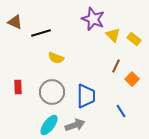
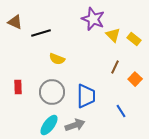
yellow semicircle: moved 1 px right, 1 px down
brown line: moved 1 px left, 1 px down
orange square: moved 3 px right
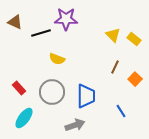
purple star: moved 27 px left; rotated 20 degrees counterclockwise
red rectangle: moved 1 px right, 1 px down; rotated 40 degrees counterclockwise
cyan ellipse: moved 25 px left, 7 px up
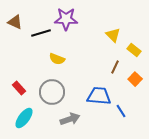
yellow rectangle: moved 11 px down
blue trapezoid: moved 13 px right; rotated 85 degrees counterclockwise
gray arrow: moved 5 px left, 6 px up
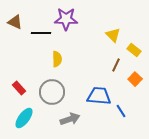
black line: rotated 18 degrees clockwise
yellow semicircle: rotated 112 degrees counterclockwise
brown line: moved 1 px right, 2 px up
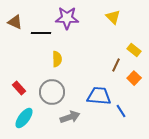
purple star: moved 1 px right, 1 px up
yellow triangle: moved 18 px up
orange square: moved 1 px left, 1 px up
gray arrow: moved 2 px up
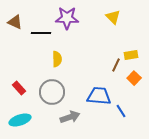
yellow rectangle: moved 3 px left, 5 px down; rotated 48 degrees counterclockwise
cyan ellipse: moved 4 px left, 2 px down; rotated 35 degrees clockwise
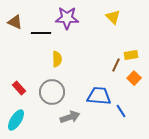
cyan ellipse: moved 4 px left; rotated 40 degrees counterclockwise
